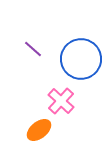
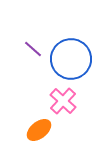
blue circle: moved 10 px left
pink cross: moved 2 px right
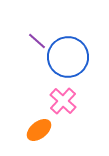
purple line: moved 4 px right, 8 px up
blue circle: moved 3 px left, 2 px up
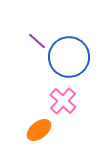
blue circle: moved 1 px right
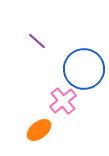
blue circle: moved 15 px right, 12 px down
pink cross: rotated 8 degrees clockwise
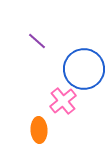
orange ellipse: rotated 55 degrees counterclockwise
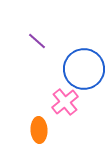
pink cross: moved 2 px right, 1 px down
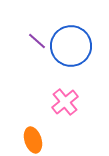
blue circle: moved 13 px left, 23 px up
orange ellipse: moved 6 px left, 10 px down; rotated 15 degrees counterclockwise
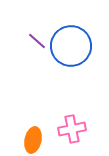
pink cross: moved 7 px right, 27 px down; rotated 28 degrees clockwise
orange ellipse: rotated 30 degrees clockwise
